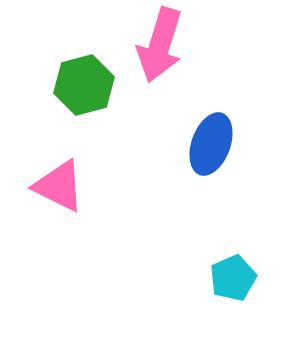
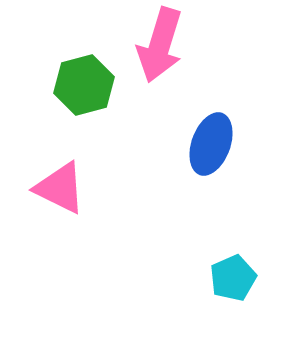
pink triangle: moved 1 px right, 2 px down
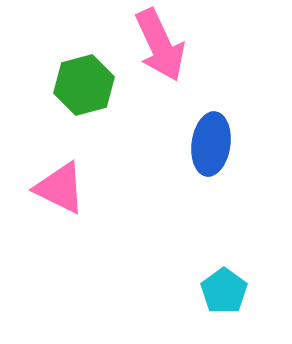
pink arrow: rotated 42 degrees counterclockwise
blue ellipse: rotated 12 degrees counterclockwise
cyan pentagon: moved 9 px left, 13 px down; rotated 12 degrees counterclockwise
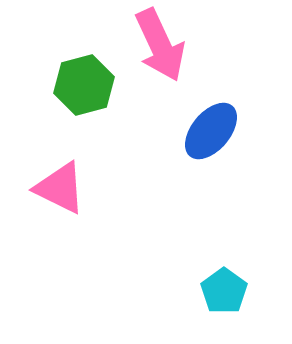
blue ellipse: moved 13 px up; rotated 32 degrees clockwise
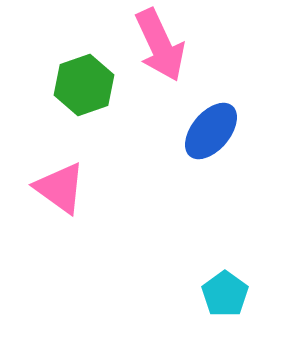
green hexagon: rotated 4 degrees counterclockwise
pink triangle: rotated 10 degrees clockwise
cyan pentagon: moved 1 px right, 3 px down
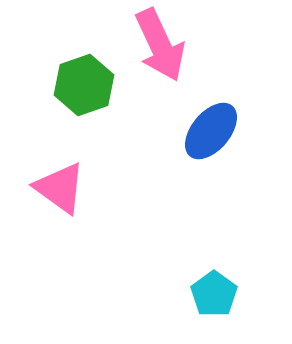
cyan pentagon: moved 11 px left
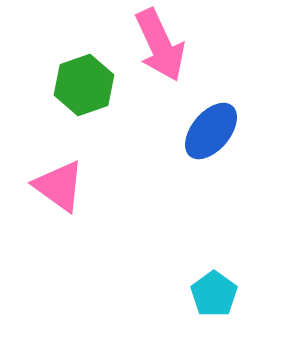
pink triangle: moved 1 px left, 2 px up
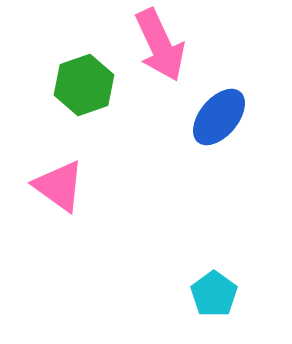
blue ellipse: moved 8 px right, 14 px up
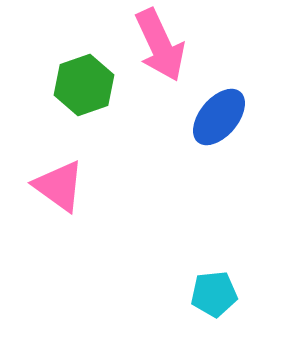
cyan pentagon: rotated 30 degrees clockwise
